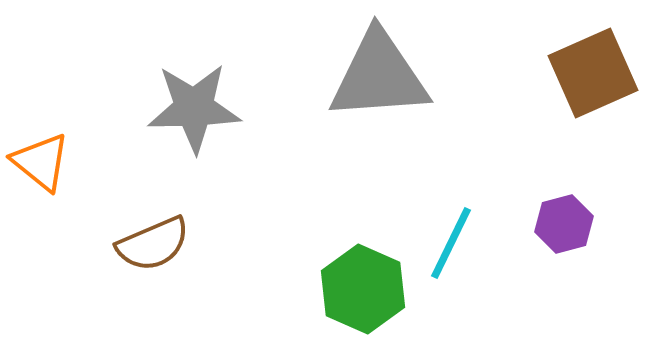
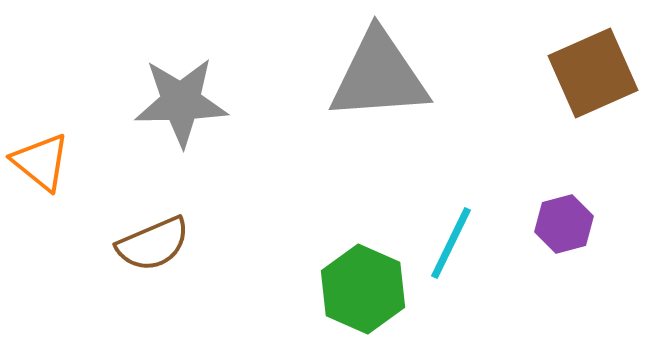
gray star: moved 13 px left, 6 px up
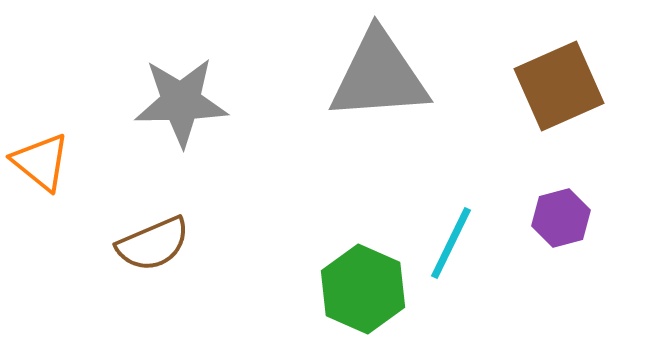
brown square: moved 34 px left, 13 px down
purple hexagon: moved 3 px left, 6 px up
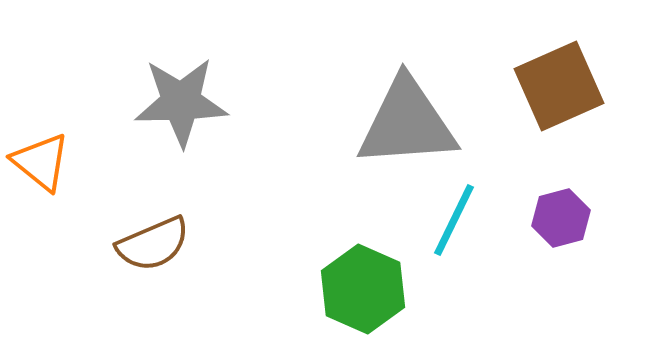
gray triangle: moved 28 px right, 47 px down
cyan line: moved 3 px right, 23 px up
